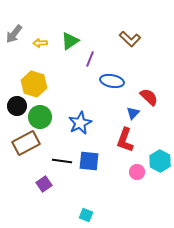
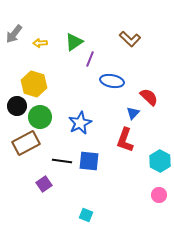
green triangle: moved 4 px right, 1 px down
pink circle: moved 22 px right, 23 px down
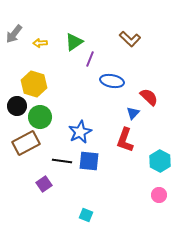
blue star: moved 9 px down
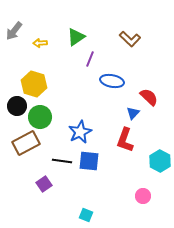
gray arrow: moved 3 px up
green triangle: moved 2 px right, 5 px up
pink circle: moved 16 px left, 1 px down
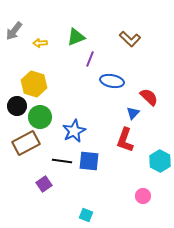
green triangle: rotated 12 degrees clockwise
blue star: moved 6 px left, 1 px up
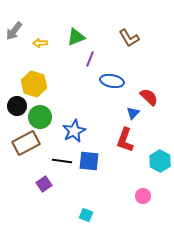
brown L-shape: moved 1 px left, 1 px up; rotated 15 degrees clockwise
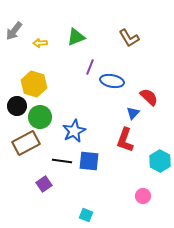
purple line: moved 8 px down
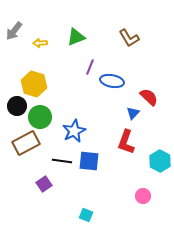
red L-shape: moved 1 px right, 2 px down
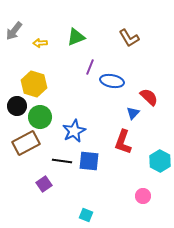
red L-shape: moved 3 px left
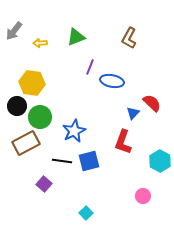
brown L-shape: rotated 60 degrees clockwise
yellow hexagon: moved 2 px left, 1 px up; rotated 10 degrees counterclockwise
red semicircle: moved 3 px right, 6 px down
blue square: rotated 20 degrees counterclockwise
purple square: rotated 14 degrees counterclockwise
cyan square: moved 2 px up; rotated 24 degrees clockwise
